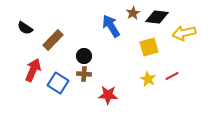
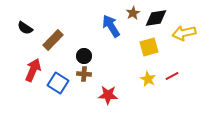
black diamond: moved 1 px left, 1 px down; rotated 15 degrees counterclockwise
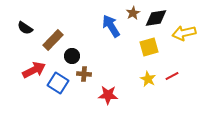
black circle: moved 12 px left
red arrow: moved 1 px right; rotated 40 degrees clockwise
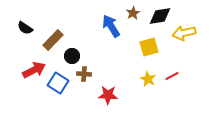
black diamond: moved 4 px right, 2 px up
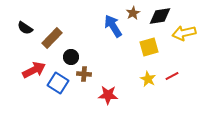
blue arrow: moved 2 px right
brown rectangle: moved 1 px left, 2 px up
black circle: moved 1 px left, 1 px down
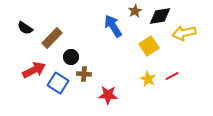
brown star: moved 2 px right, 2 px up
yellow square: moved 1 px up; rotated 18 degrees counterclockwise
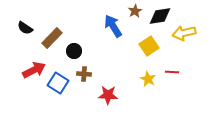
black circle: moved 3 px right, 6 px up
red line: moved 4 px up; rotated 32 degrees clockwise
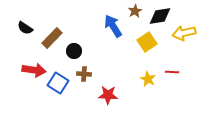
yellow square: moved 2 px left, 4 px up
red arrow: rotated 35 degrees clockwise
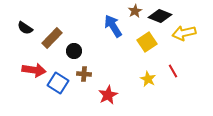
black diamond: rotated 30 degrees clockwise
red line: moved 1 px right, 1 px up; rotated 56 degrees clockwise
red star: rotated 30 degrees counterclockwise
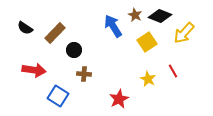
brown star: moved 4 px down; rotated 16 degrees counterclockwise
yellow arrow: rotated 35 degrees counterclockwise
brown rectangle: moved 3 px right, 5 px up
black circle: moved 1 px up
blue square: moved 13 px down
red star: moved 11 px right, 4 px down
